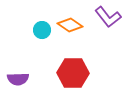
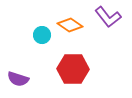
cyan circle: moved 5 px down
red hexagon: moved 4 px up
purple semicircle: rotated 20 degrees clockwise
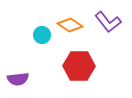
purple L-shape: moved 5 px down
red hexagon: moved 6 px right, 3 px up
purple semicircle: rotated 25 degrees counterclockwise
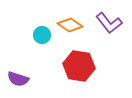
purple L-shape: moved 1 px right, 1 px down
red hexagon: rotated 8 degrees clockwise
purple semicircle: rotated 25 degrees clockwise
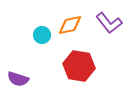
orange diamond: rotated 45 degrees counterclockwise
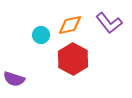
cyan circle: moved 1 px left
red hexagon: moved 6 px left, 7 px up; rotated 20 degrees clockwise
purple semicircle: moved 4 px left
